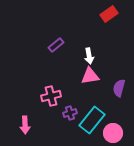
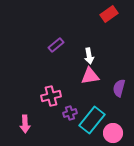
pink arrow: moved 1 px up
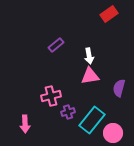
purple cross: moved 2 px left, 1 px up
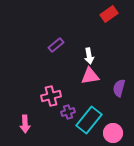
cyan rectangle: moved 3 px left
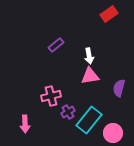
purple cross: rotated 16 degrees counterclockwise
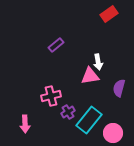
white arrow: moved 9 px right, 6 px down
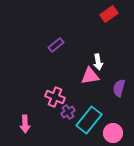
pink cross: moved 4 px right, 1 px down; rotated 36 degrees clockwise
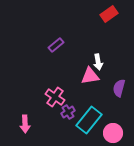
pink cross: rotated 12 degrees clockwise
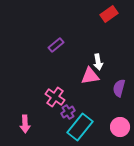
cyan rectangle: moved 9 px left, 7 px down
pink circle: moved 7 px right, 6 px up
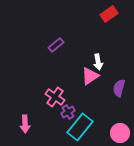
pink triangle: rotated 24 degrees counterclockwise
pink circle: moved 6 px down
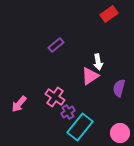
pink arrow: moved 6 px left, 20 px up; rotated 42 degrees clockwise
